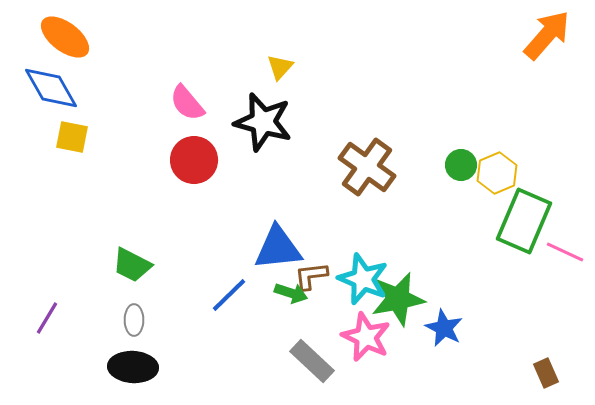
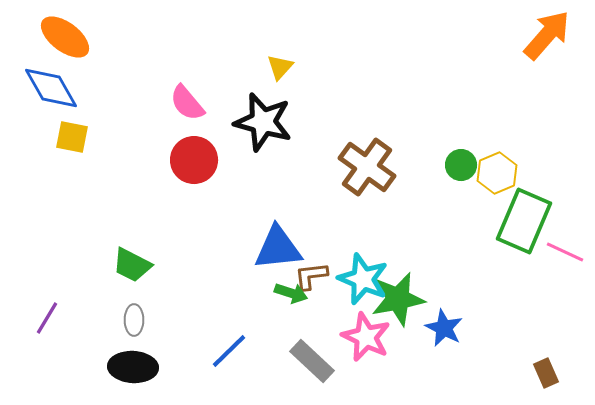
blue line: moved 56 px down
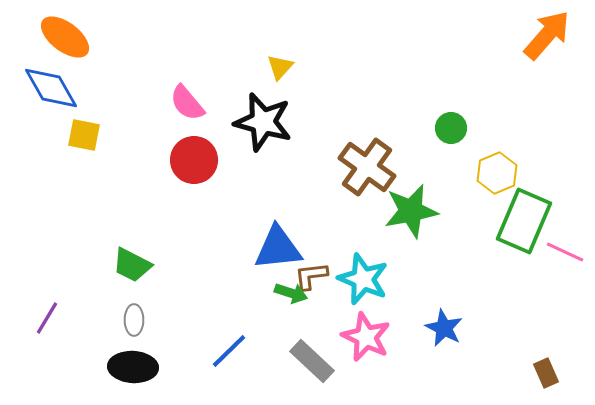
yellow square: moved 12 px right, 2 px up
green circle: moved 10 px left, 37 px up
green star: moved 13 px right, 88 px up
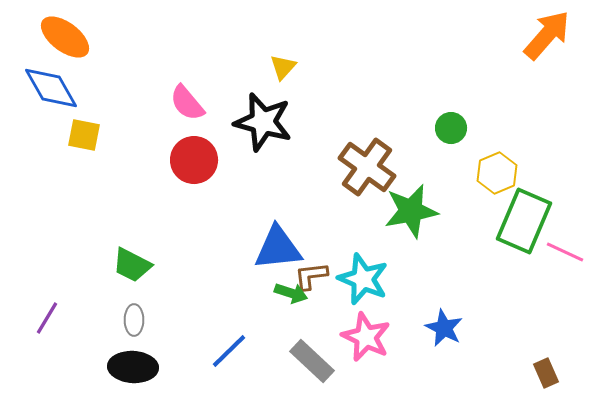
yellow triangle: moved 3 px right
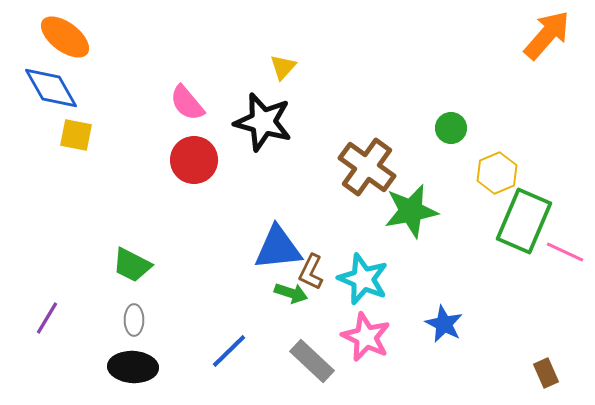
yellow square: moved 8 px left
brown L-shape: moved 4 px up; rotated 57 degrees counterclockwise
blue star: moved 4 px up
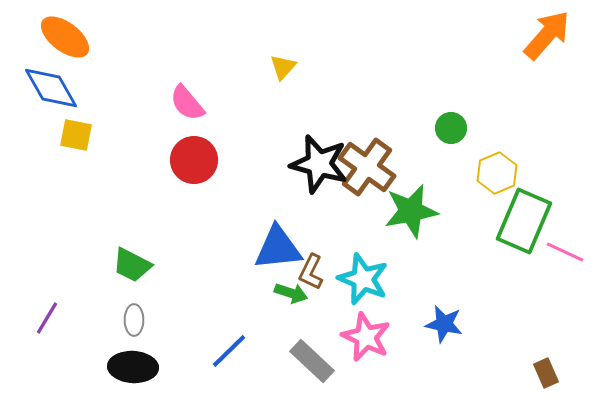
black star: moved 56 px right, 42 px down
blue star: rotated 15 degrees counterclockwise
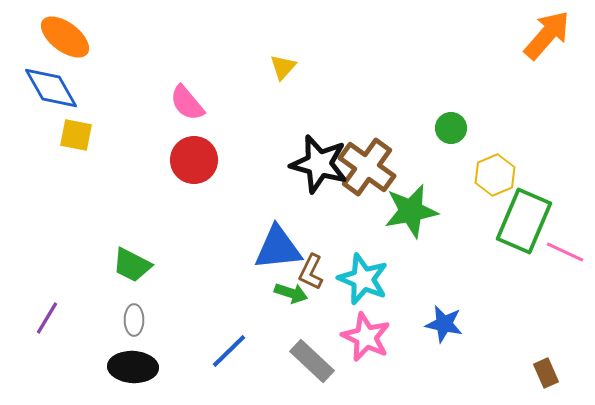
yellow hexagon: moved 2 px left, 2 px down
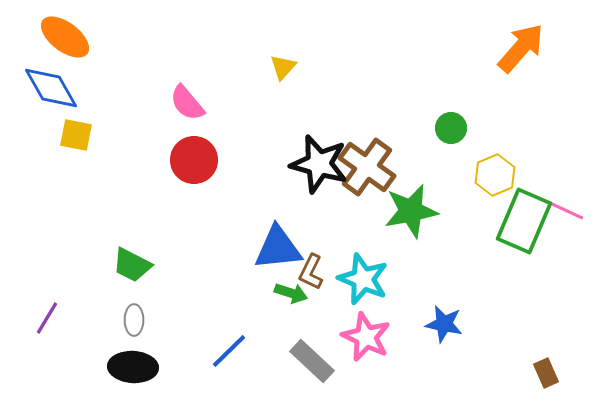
orange arrow: moved 26 px left, 13 px down
pink line: moved 42 px up
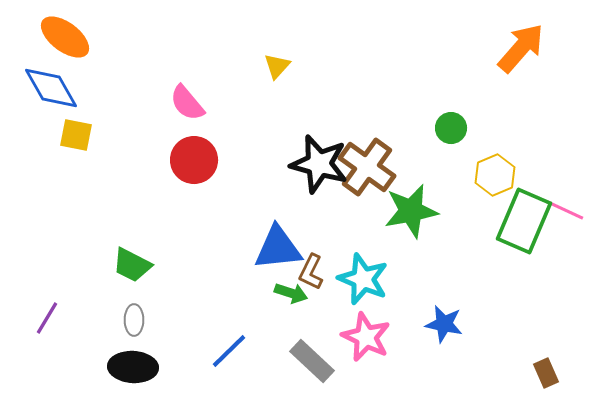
yellow triangle: moved 6 px left, 1 px up
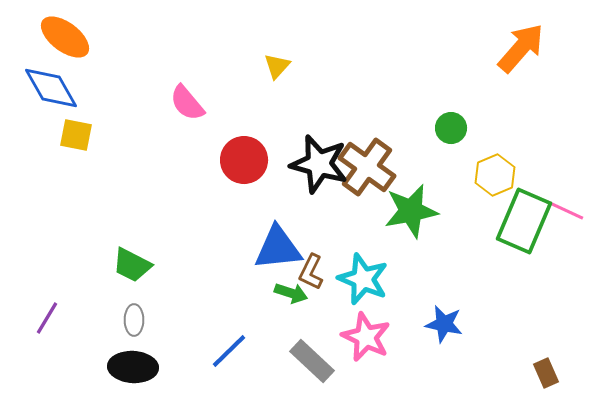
red circle: moved 50 px right
